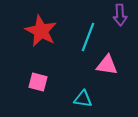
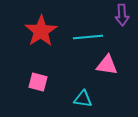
purple arrow: moved 2 px right
red star: rotated 12 degrees clockwise
cyan line: rotated 64 degrees clockwise
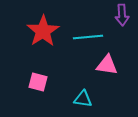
red star: moved 2 px right
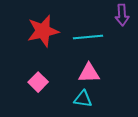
red star: rotated 20 degrees clockwise
pink triangle: moved 18 px left, 8 px down; rotated 10 degrees counterclockwise
pink square: rotated 30 degrees clockwise
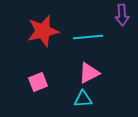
pink triangle: rotated 25 degrees counterclockwise
pink square: rotated 24 degrees clockwise
cyan triangle: rotated 12 degrees counterclockwise
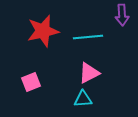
pink square: moved 7 px left
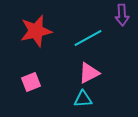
red star: moved 7 px left
cyan line: moved 1 px down; rotated 24 degrees counterclockwise
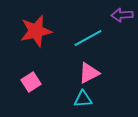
purple arrow: rotated 90 degrees clockwise
pink square: rotated 12 degrees counterclockwise
